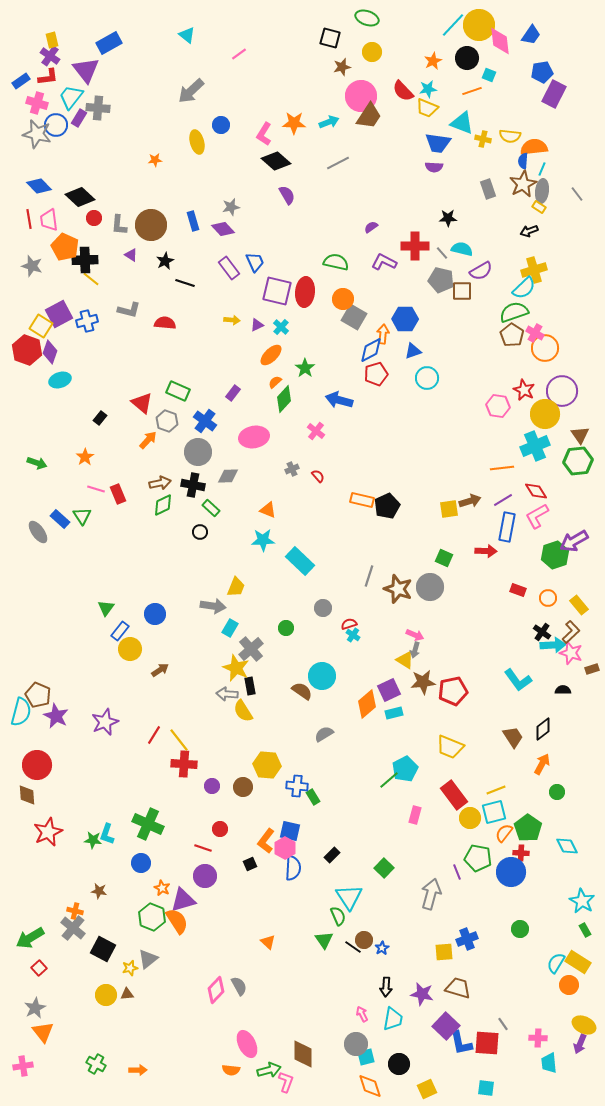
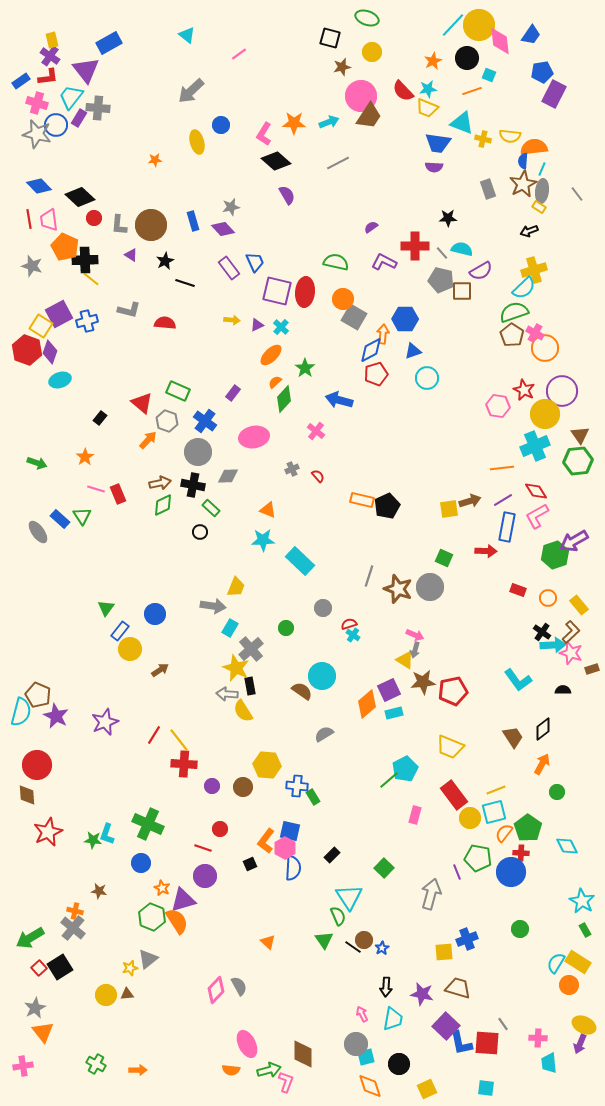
black square at (103, 949): moved 43 px left, 18 px down; rotated 30 degrees clockwise
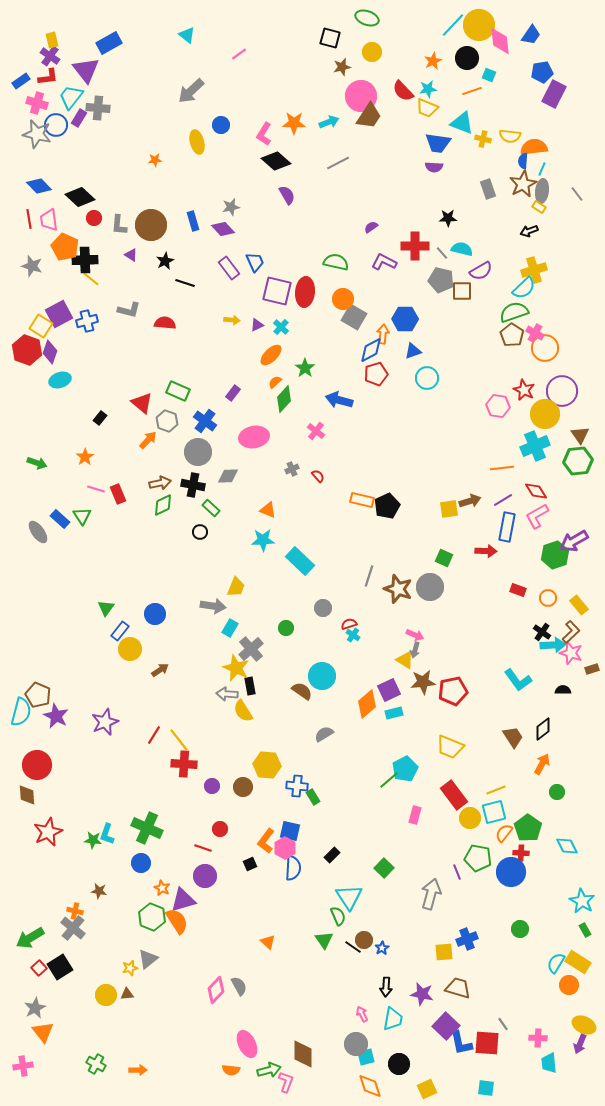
green cross at (148, 824): moved 1 px left, 4 px down
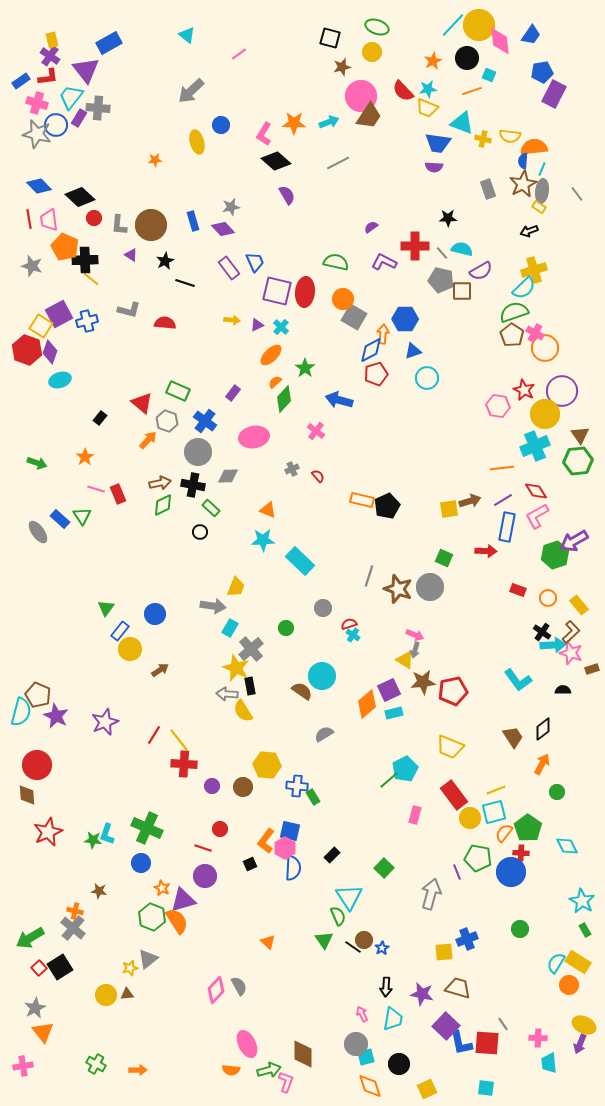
green ellipse at (367, 18): moved 10 px right, 9 px down
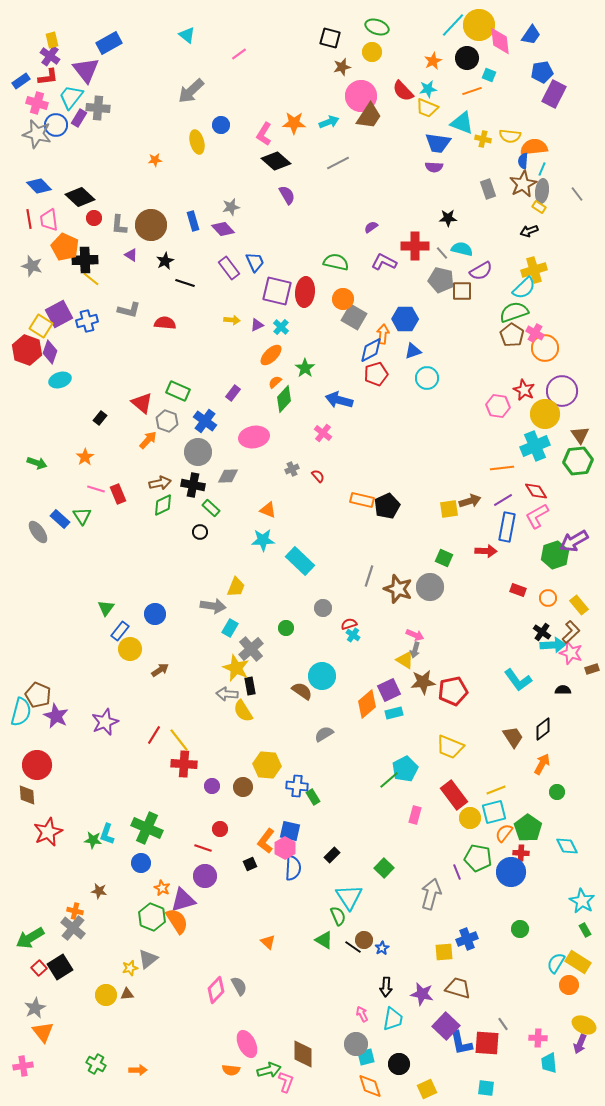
pink cross at (316, 431): moved 7 px right, 2 px down
green triangle at (324, 940): rotated 24 degrees counterclockwise
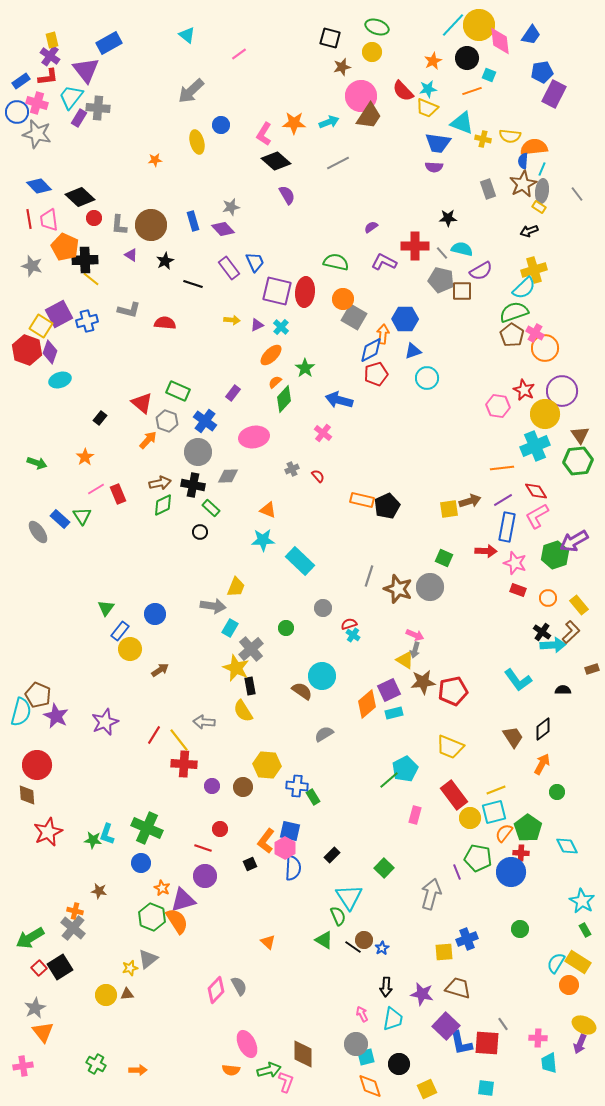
blue circle at (56, 125): moved 39 px left, 13 px up
black line at (185, 283): moved 8 px right, 1 px down
pink line at (96, 489): rotated 48 degrees counterclockwise
pink star at (571, 653): moved 56 px left, 90 px up
gray arrow at (227, 694): moved 23 px left, 28 px down
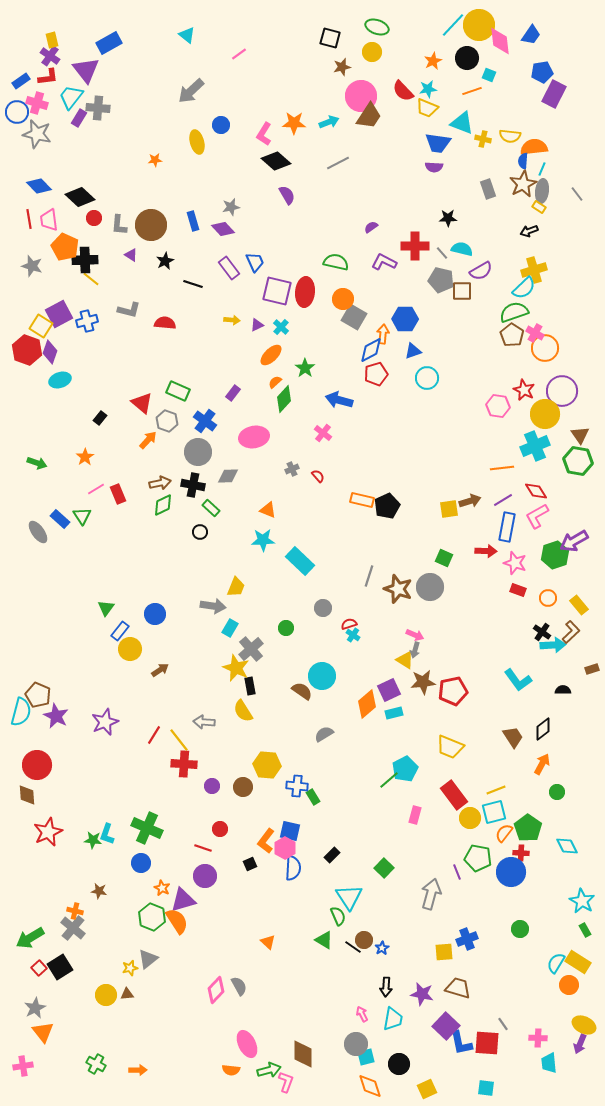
green hexagon at (578, 461): rotated 16 degrees clockwise
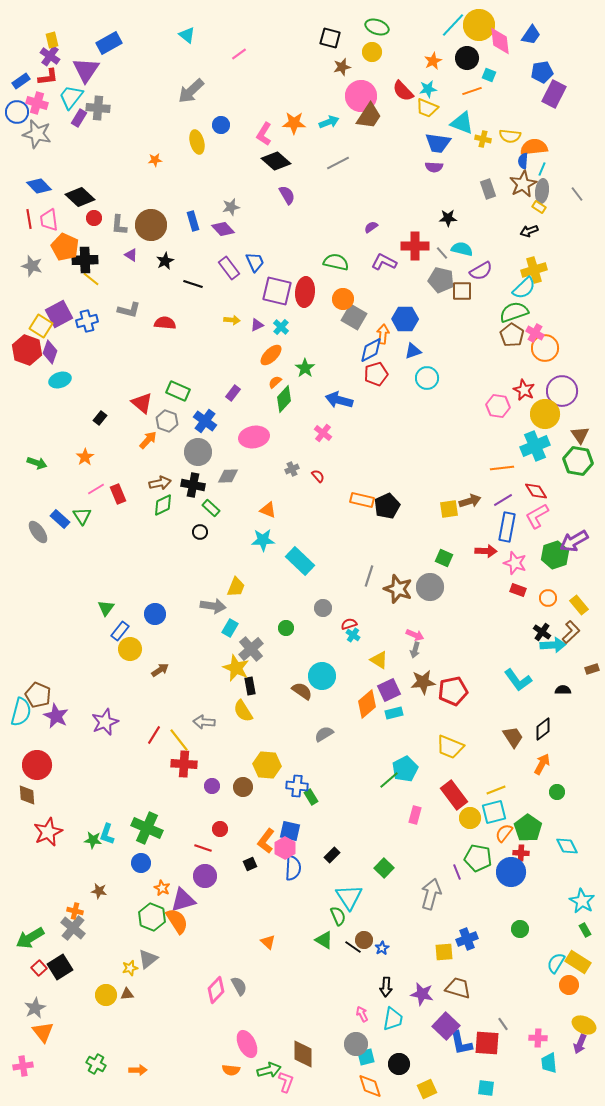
purple triangle at (86, 70): rotated 12 degrees clockwise
yellow triangle at (405, 660): moved 26 px left
green rectangle at (313, 797): moved 2 px left
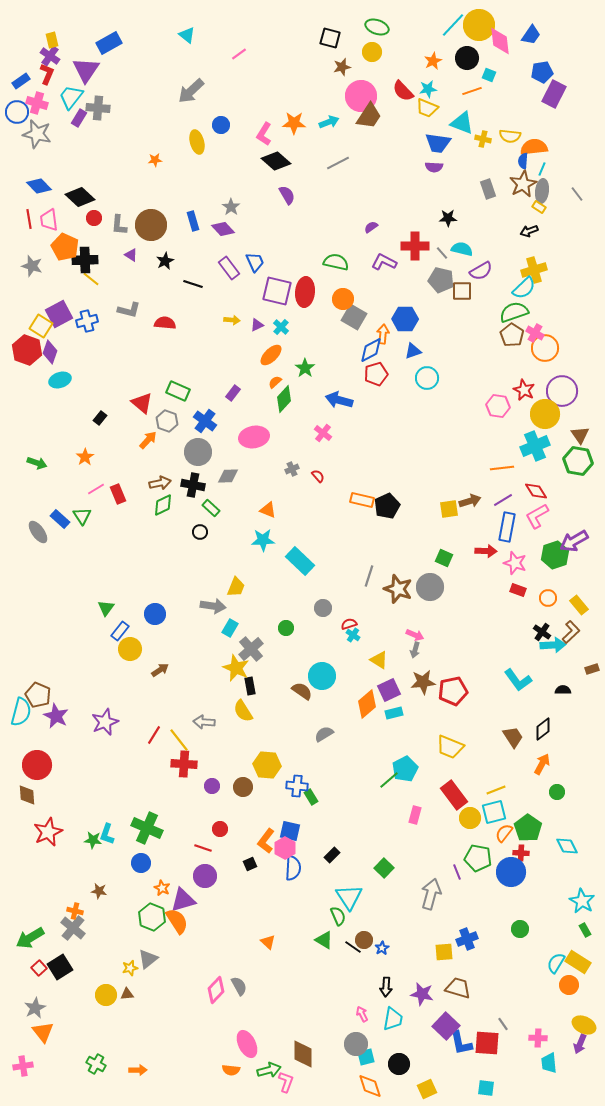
red L-shape at (48, 77): moved 1 px left, 3 px up; rotated 60 degrees counterclockwise
gray star at (231, 207): rotated 24 degrees counterclockwise
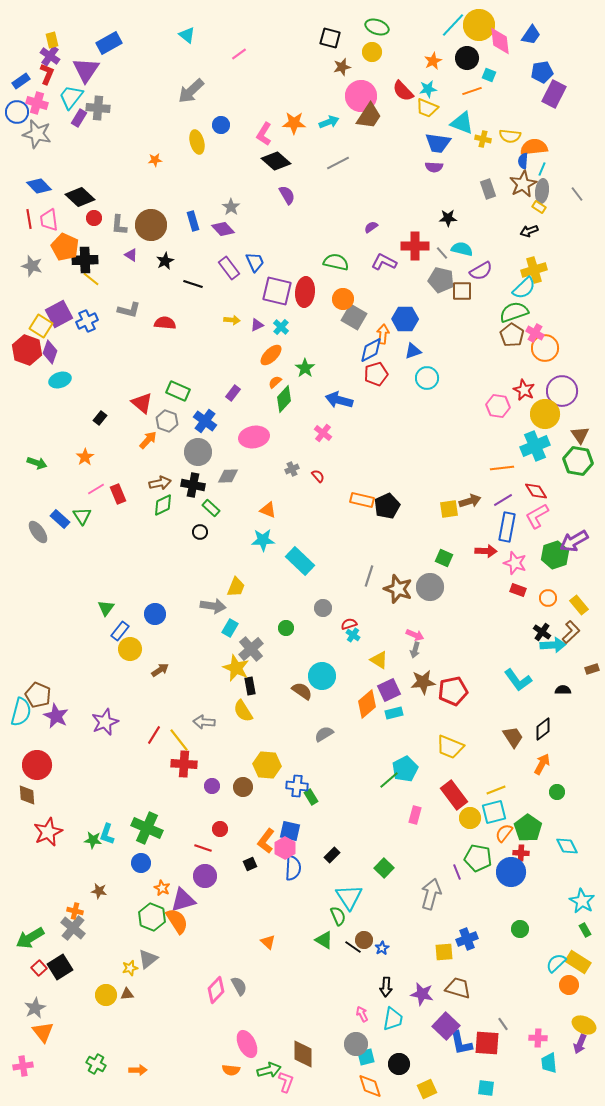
blue cross at (87, 321): rotated 10 degrees counterclockwise
cyan semicircle at (556, 963): rotated 15 degrees clockwise
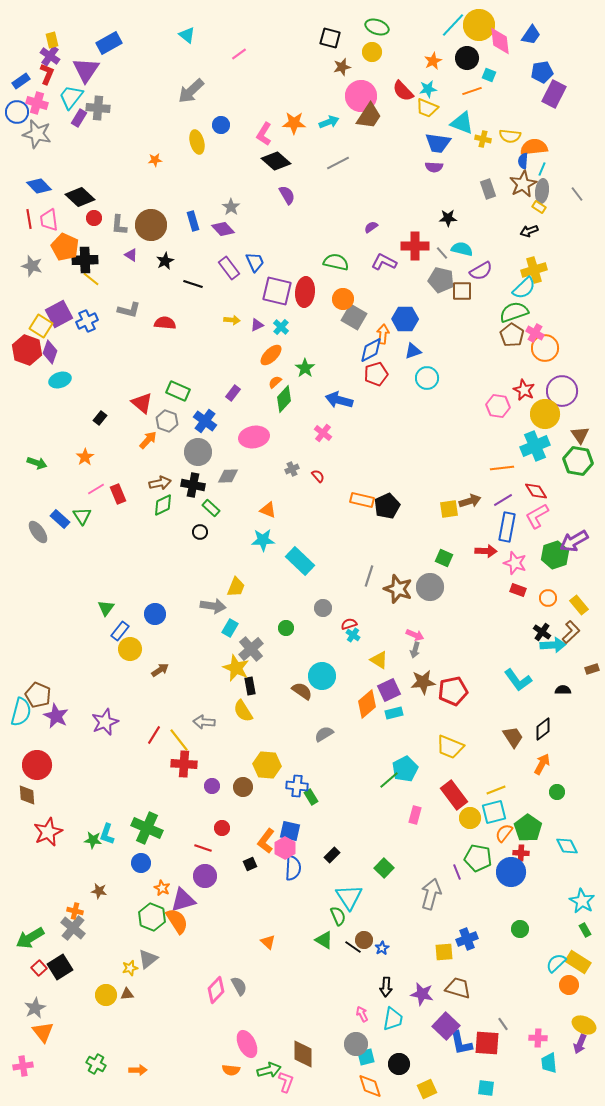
red circle at (220, 829): moved 2 px right, 1 px up
